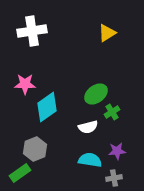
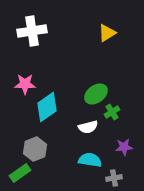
purple star: moved 7 px right, 4 px up
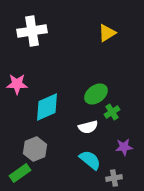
pink star: moved 8 px left
cyan diamond: rotated 12 degrees clockwise
cyan semicircle: rotated 30 degrees clockwise
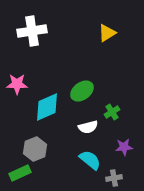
green ellipse: moved 14 px left, 3 px up
green rectangle: rotated 10 degrees clockwise
